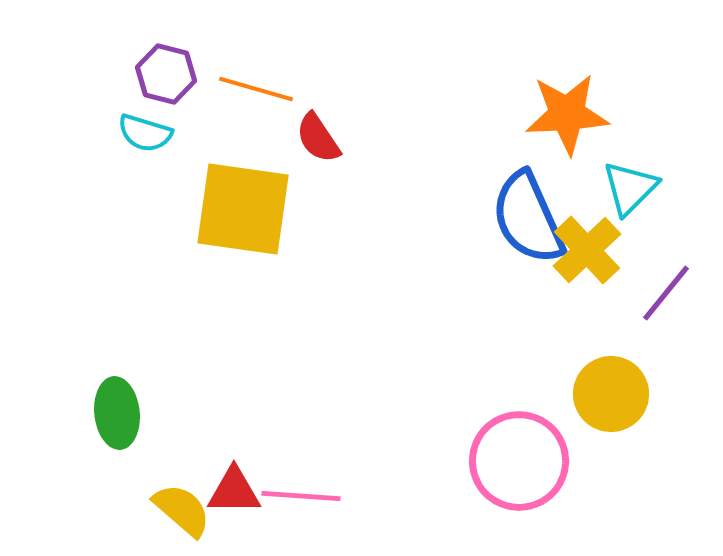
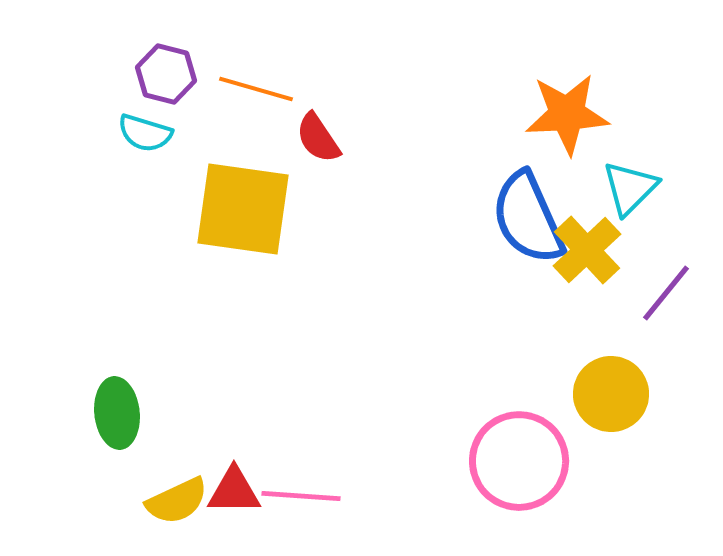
yellow semicircle: moved 5 px left, 9 px up; rotated 114 degrees clockwise
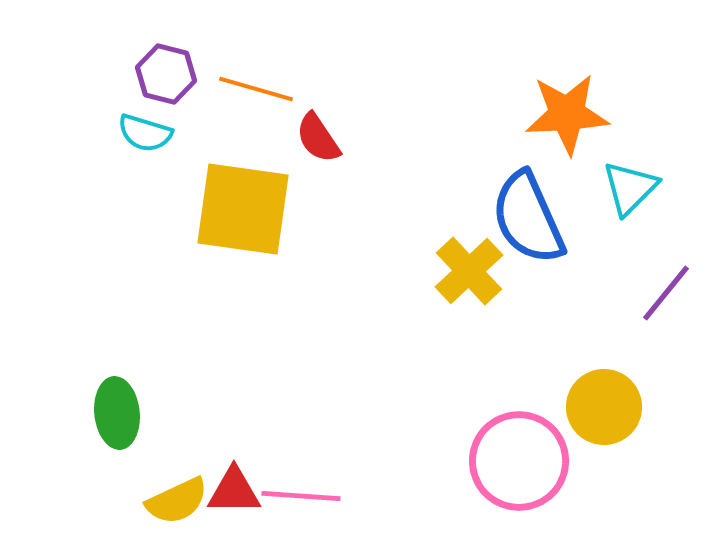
yellow cross: moved 118 px left, 21 px down
yellow circle: moved 7 px left, 13 px down
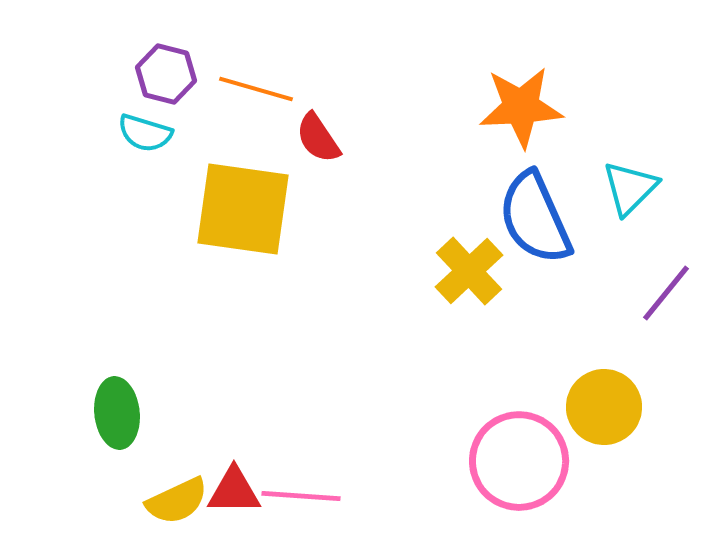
orange star: moved 46 px left, 7 px up
blue semicircle: moved 7 px right
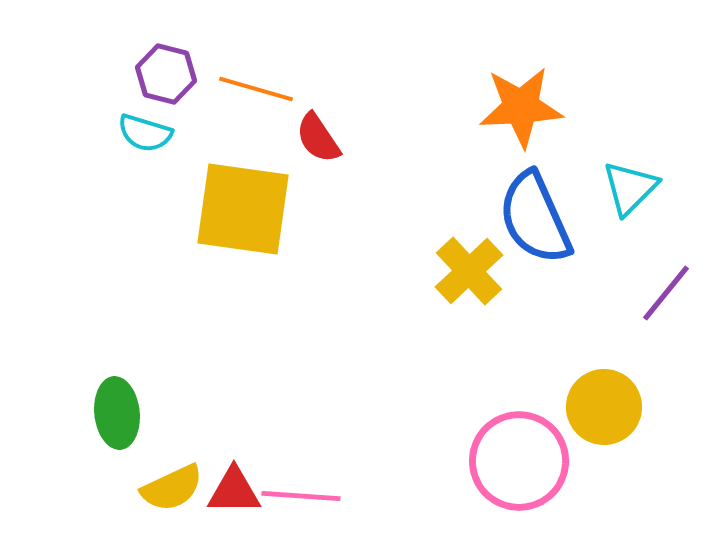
yellow semicircle: moved 5 px left, 13 px up
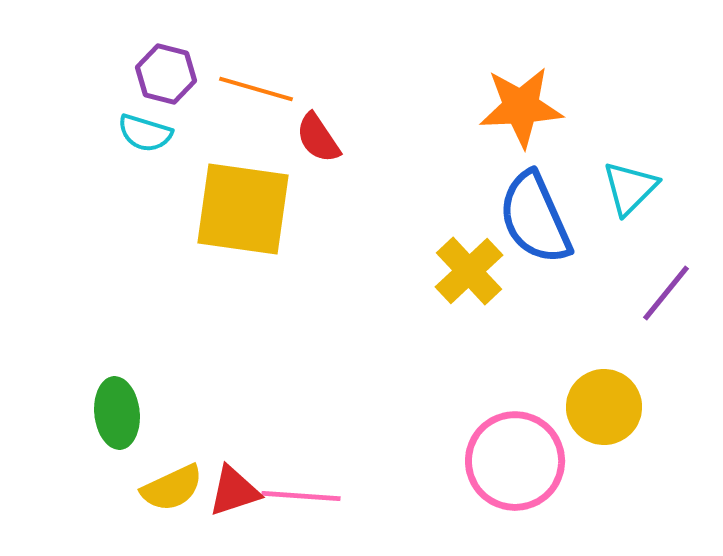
pink circle: moved 4 px left
red triangle: rotated 18 degrees counterclockwise
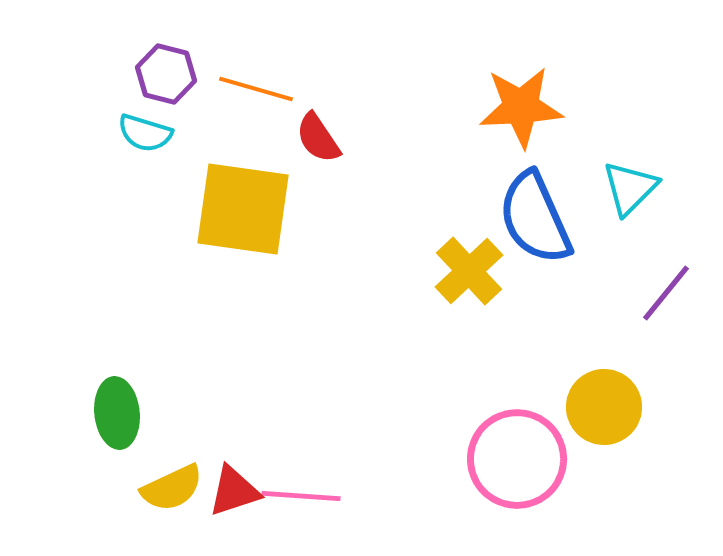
pink circle: moved 2 px right, 2 px up
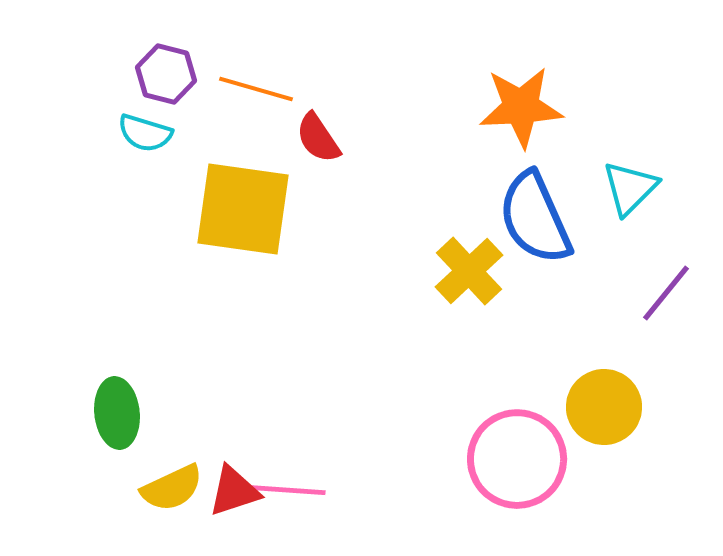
pink line: moved 15 px left, 6 px up
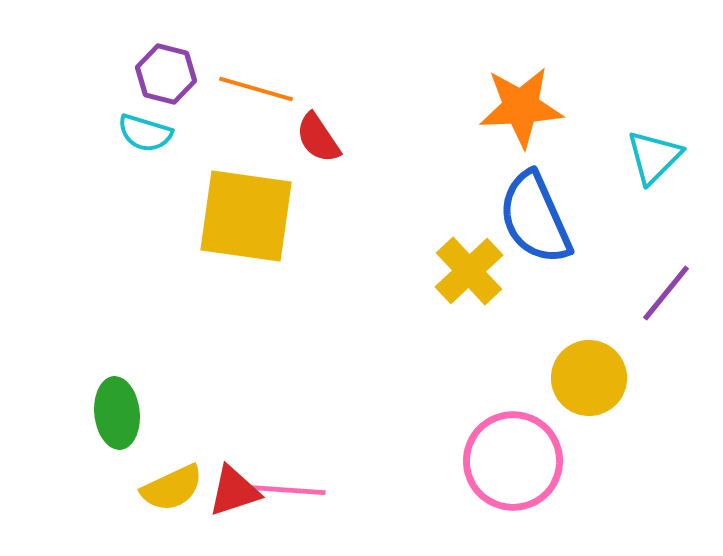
cyan triangle: moved 24 px right, 31 px up
yellow square: moved 3 px right, 7 px down
yellow circle: moved 15 px left, 29 px up
pink circle: moved 4 px left, 2 px down
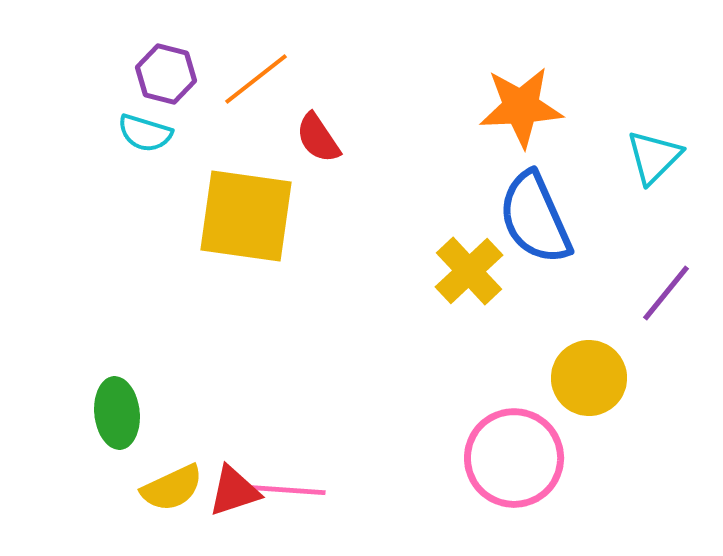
orange line: moved 10 px up; rotated 54 degrees counterclockwise
pink circle: moved 1 px right, 3 px up
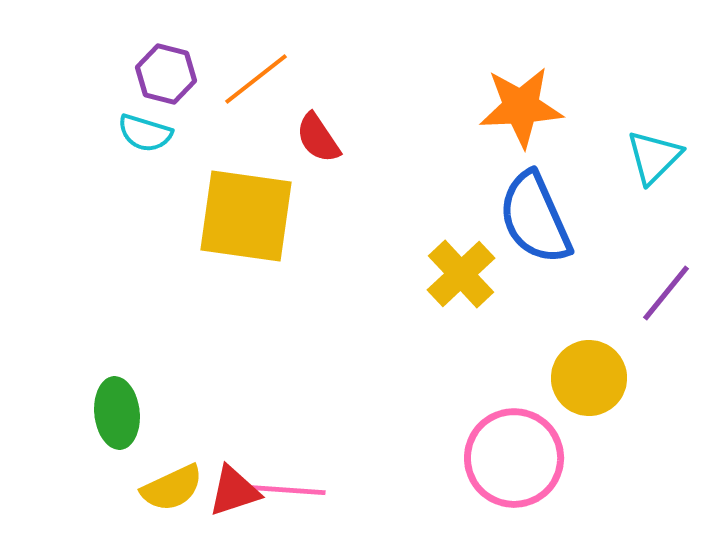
yellow cross: moved 8 px left, 3 px down
